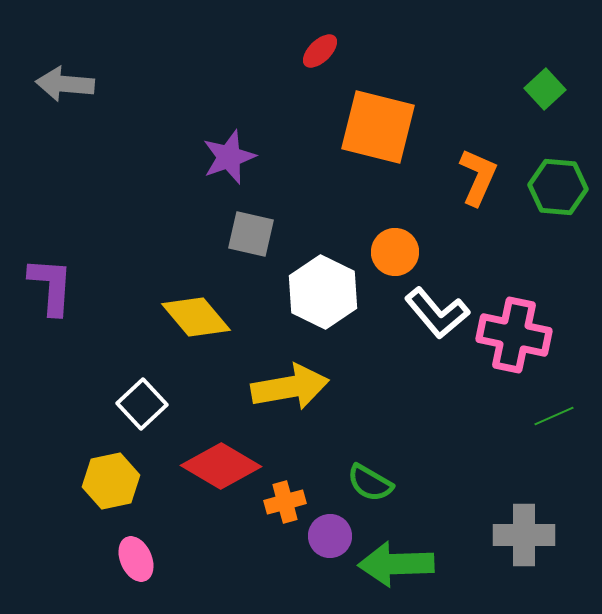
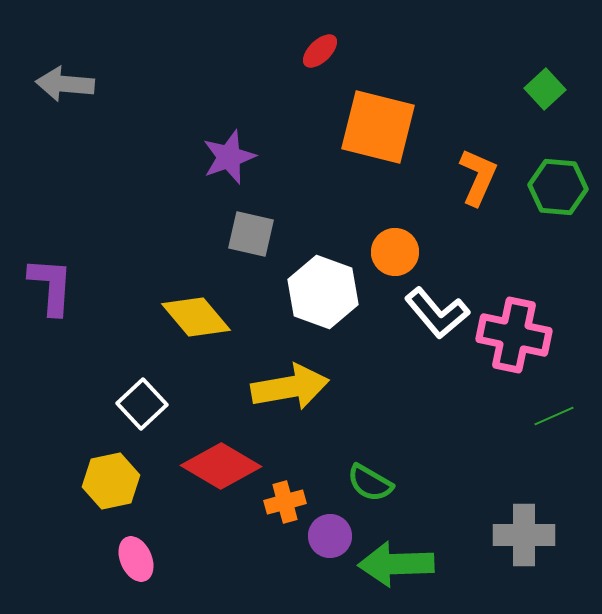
white hexagon: rotated 6 degrees counterclockwise
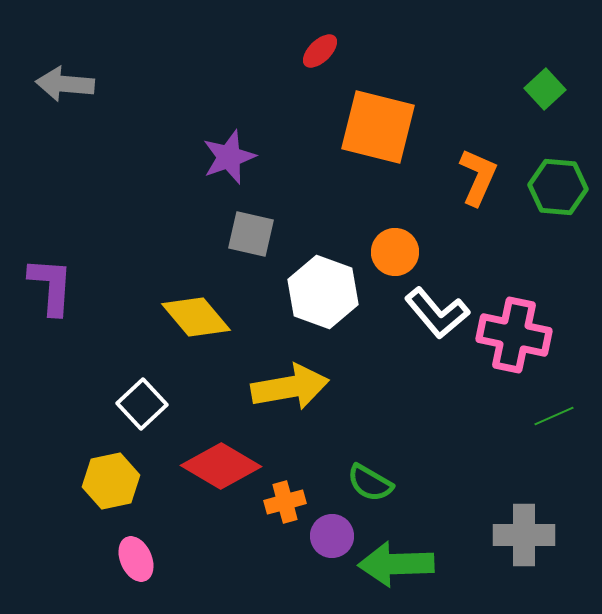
purple circle: moved 2 px right
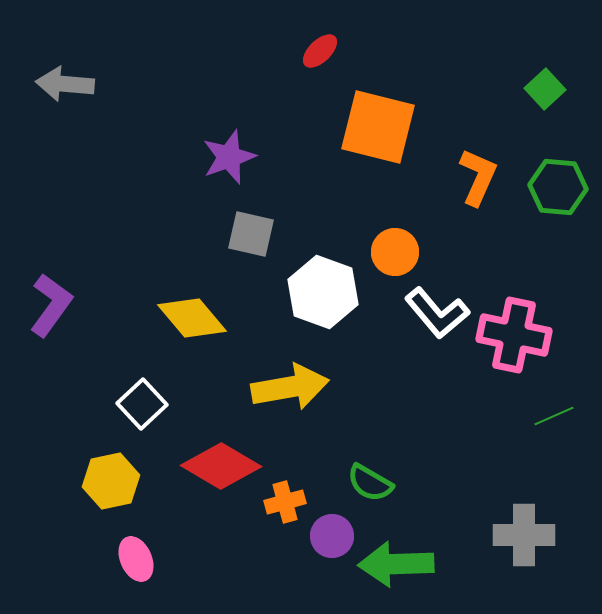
purple L-shape: moved 19 px down; rotated 32 degrees clockwise
yellow diamond: moved 4 px left, 1 px down
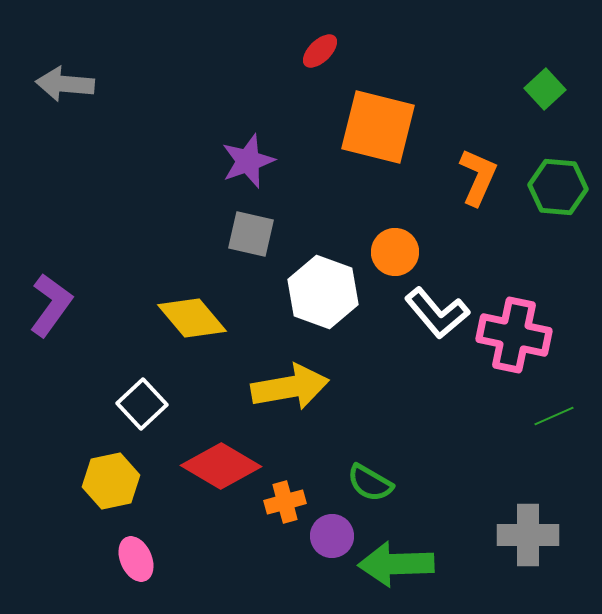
purple star: moved 19 px right, 4 px down
gray cross: moved 4 px right
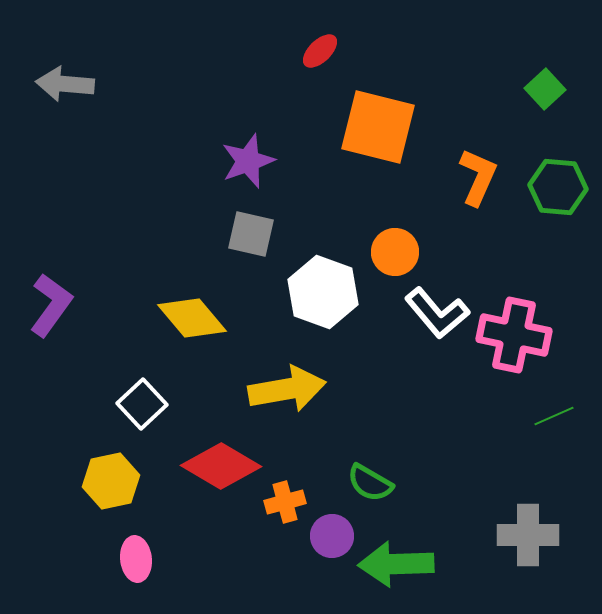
yellow arrow: moved 3 px left, 2 px down
pink ellipse: rotated 18 degrees clockwise
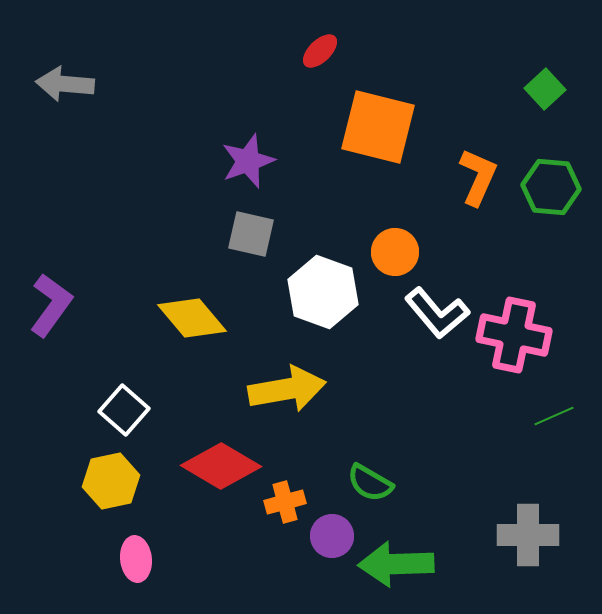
green hexagon: moved 7 px left
white square: moved 18 px left, 6 px down; rotated 6 degrees counterclockwise
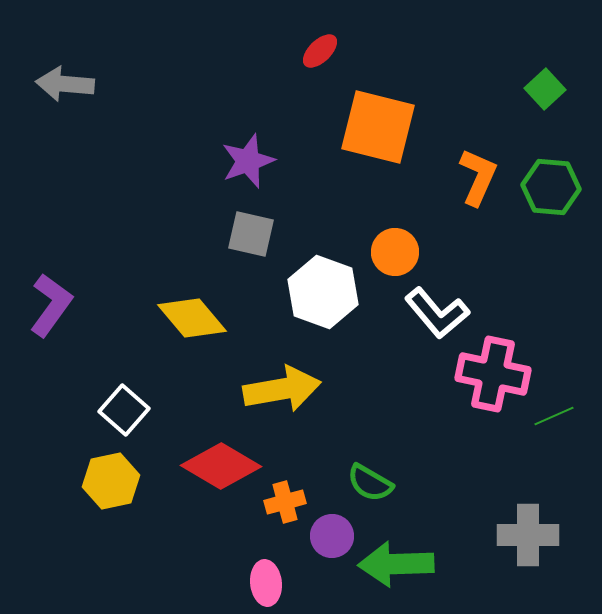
pink cross: moved 21 px left, 39 px down
yellow arrow: moved 5 px left
pink ellipse: moved 130 px right, 24 px down
